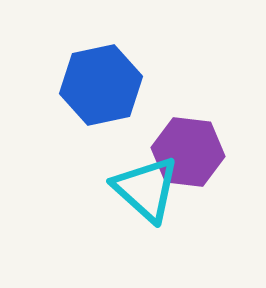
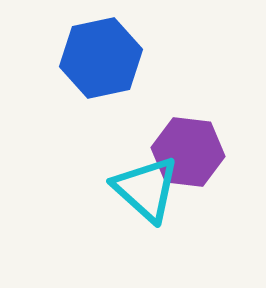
blue hexagon: moved 27 px up
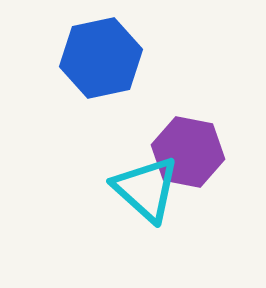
purple hexagon: rotated 4 degrees clockwise
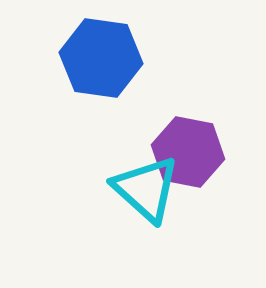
blue hexagon: rotated 20 degrees clockwise
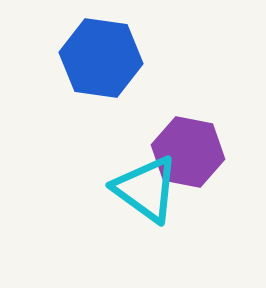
cyan triangle: rotated 6 degrees counterclockwise
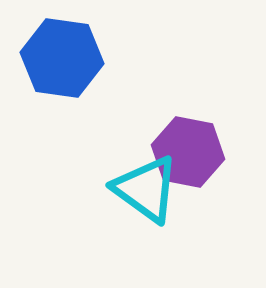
blue hexagon: moved 39 px left
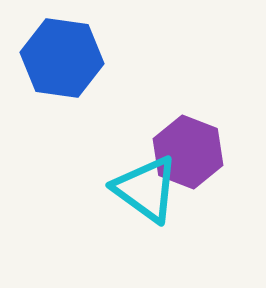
purple hexagon: rotated 10 degrees clockwise
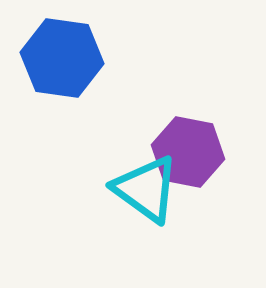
purple hexagon: rotated 10 degrees counterclockwise
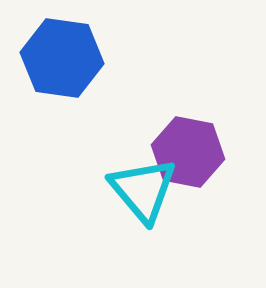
cyan triangle: moved 3 px left, 1 px down; rotated 14 degrees clockwise
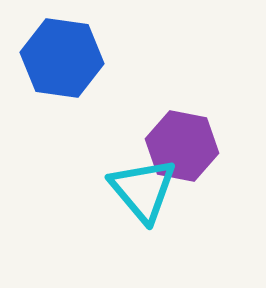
purple hexagon: moved 6 px left, 6 px up
